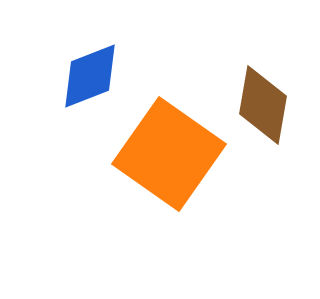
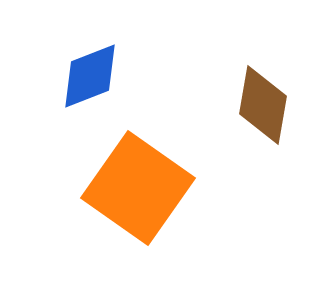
orange square: moved 31 px left, 34 px down
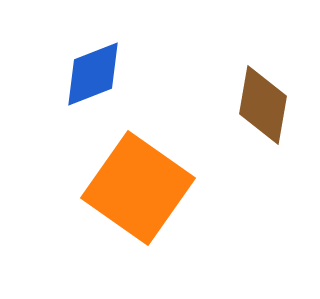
blue diamond: moved 3 px right, 2 px up
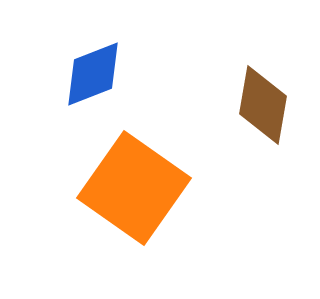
orange square: moved 4 px left
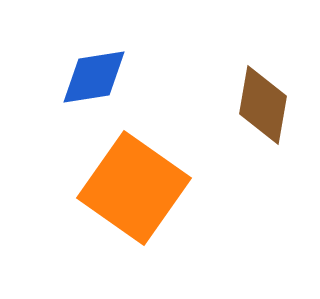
blue diamond: moved 1 px right, 3 px down; rotated 12 degrees clockwise
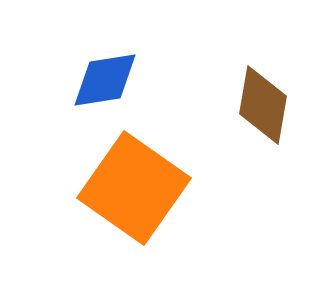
blue diamond: moved 11 px right, 3 px down
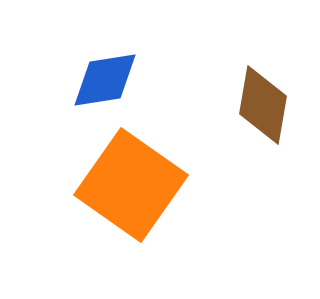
orange square: moved 3 px left, 3 px up
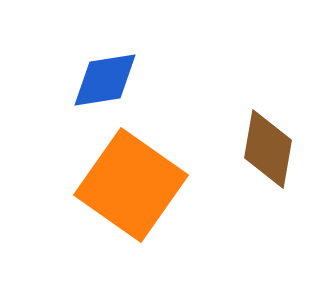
brown diamond: moved 5 px right, 44 px down
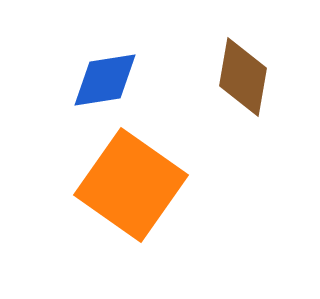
brown diamond: moved 25 px left, 72 px up
